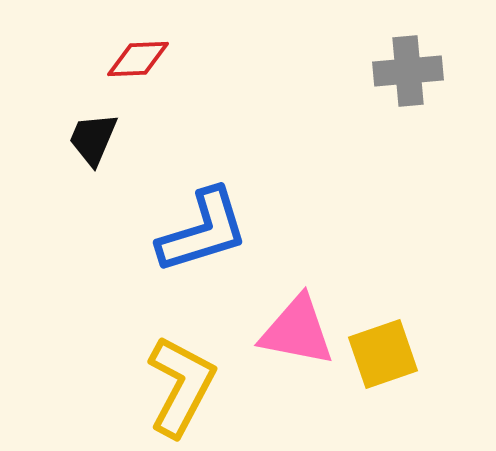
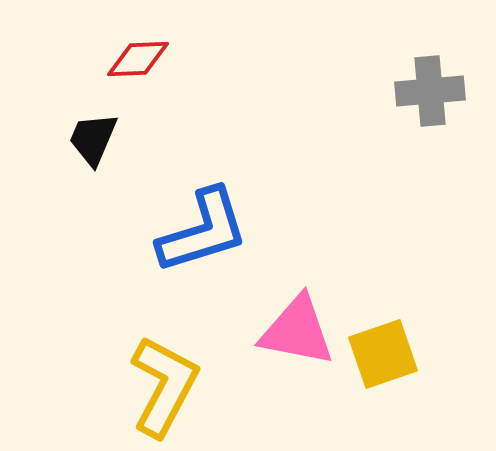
gray cross: moved 22 px right, 20 px down
yellow L-shape: moved 17 px left
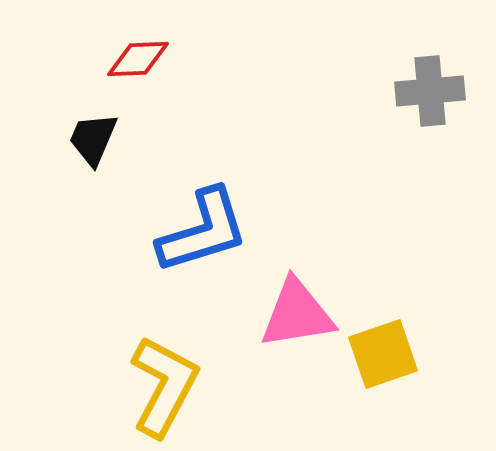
pink triangle: moved 17 px up; rotated 20 degrees counterclockwise
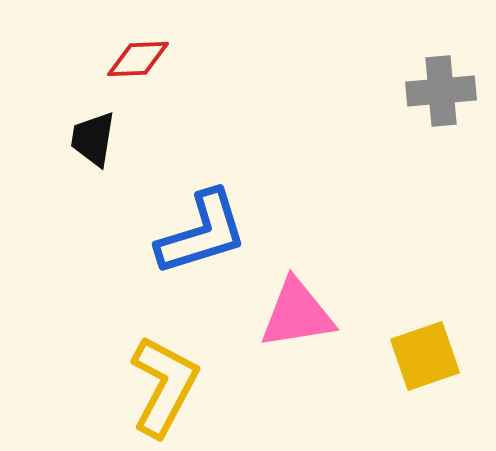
gray cross: moved 11 px right
black trapezoid: rotated 14 degrees counterclockwise
blue L-shape: moved 1 px left, 2 px down
yellow square: moved 42 px right, 2 px down
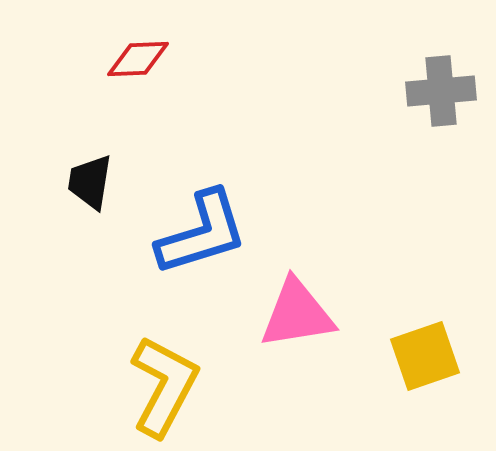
black trapezoid: moved 3 px left, 43 px down
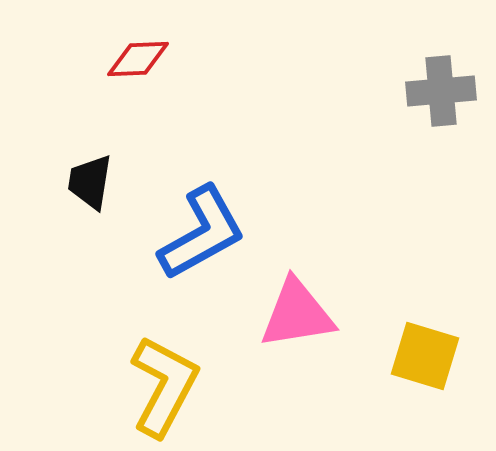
blue L-shape: rotated 12 degrees counterclockwise
yellow square: rotated 36 degrees clockwise
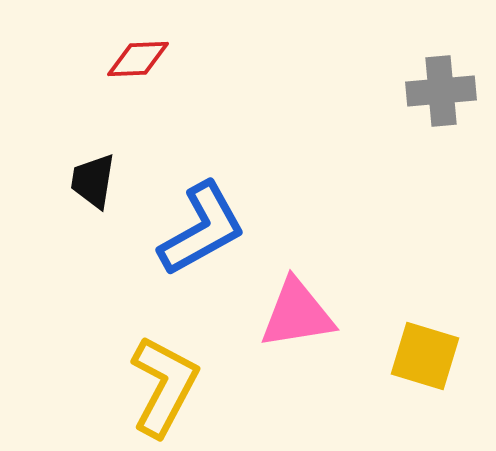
black trapezoid: moved 3 px right, 1 px up
blue L-shape: moved 4 px up
